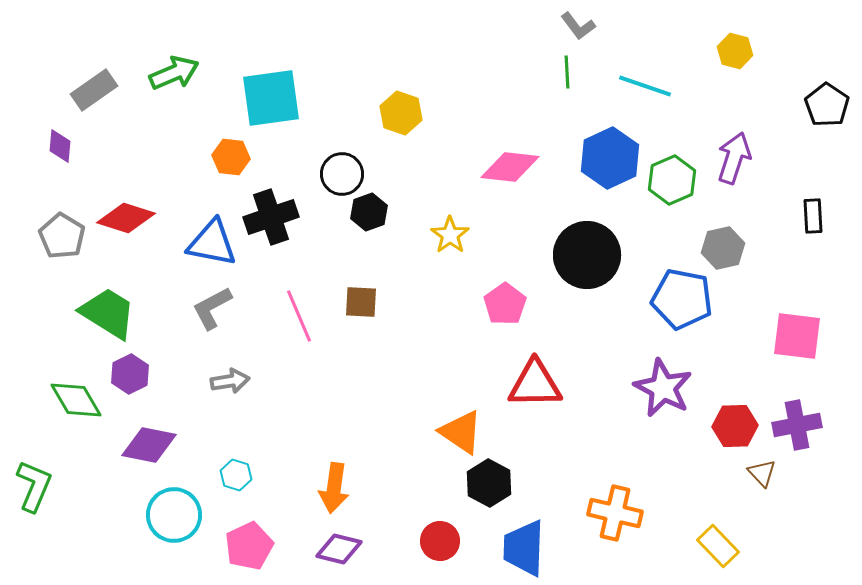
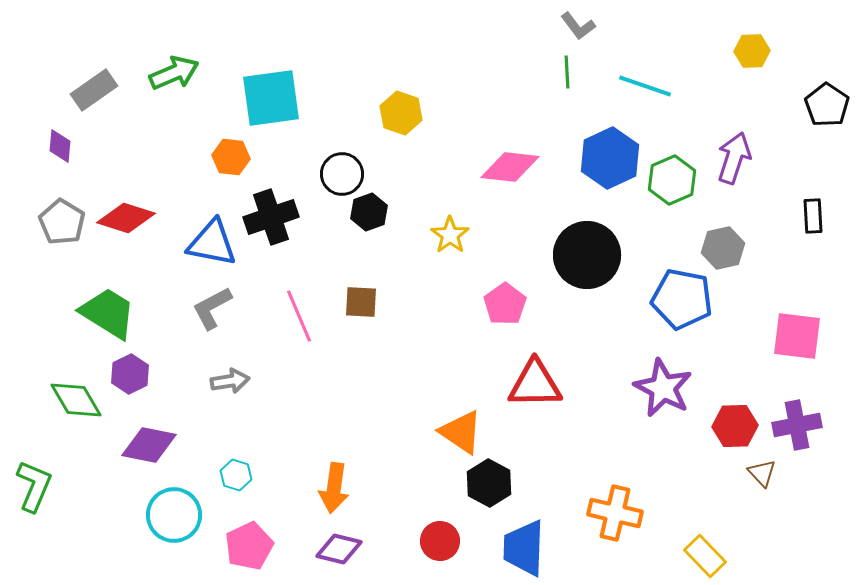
yellow hexagon at (735, 51): moved 17 px right; rotated 16 degrees counterclockwise
gray pentagon at (62, 236): moved 14 px up
yellow rectangle at (718, 546): moved 13 px left, 10 px down
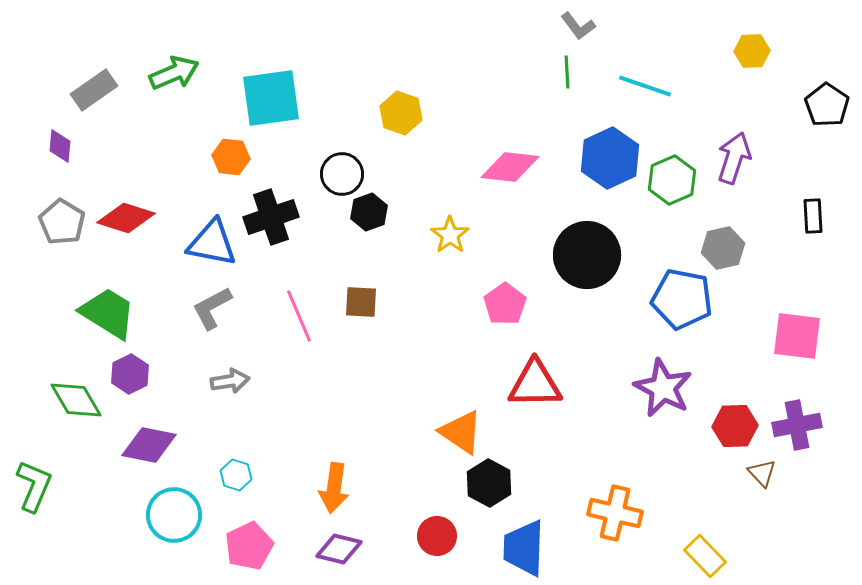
red circle at (440, 541): moved 3 px left, 5 px up
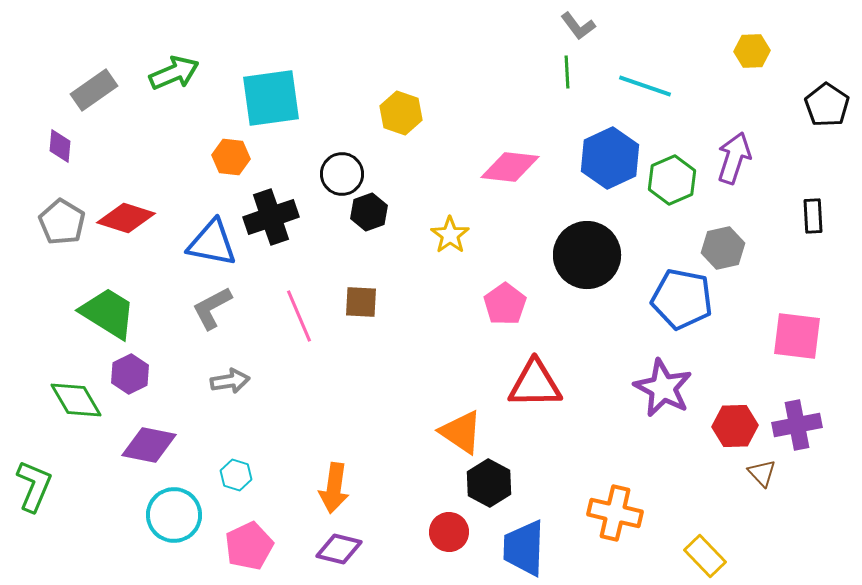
red circle at (437, 536): moved 12 px right, 4 px up
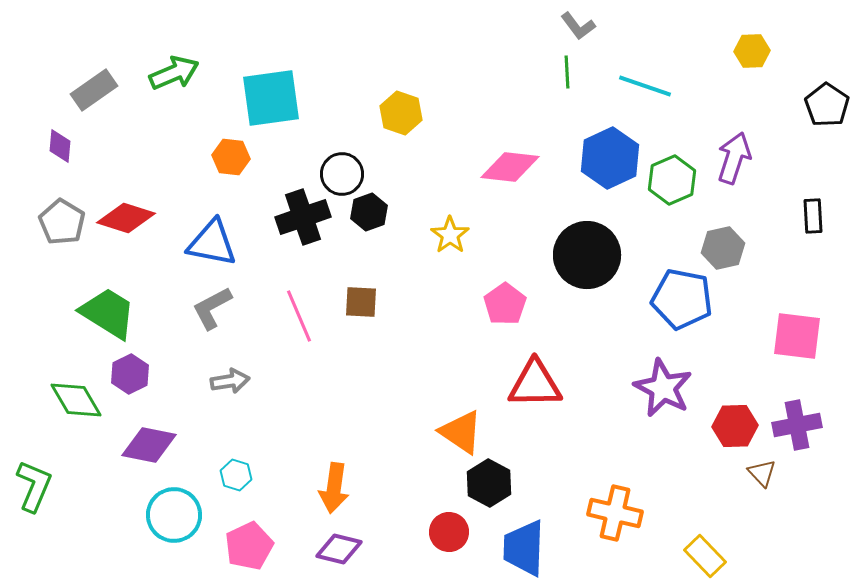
black cross at (271, 217): moved 32 px right
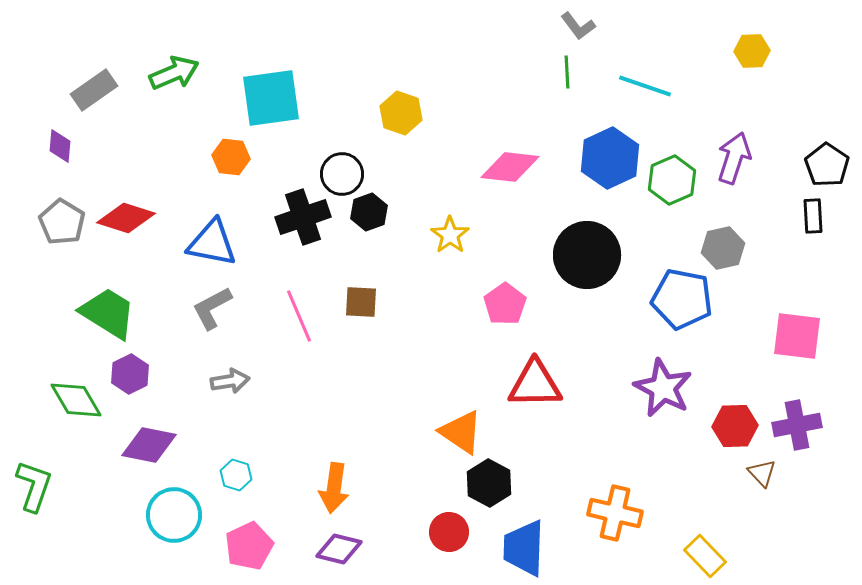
black pentagon at (827, 105): moved 60 px down
green L-shape at (34, 486): rotated 4 degrees counterclockwise
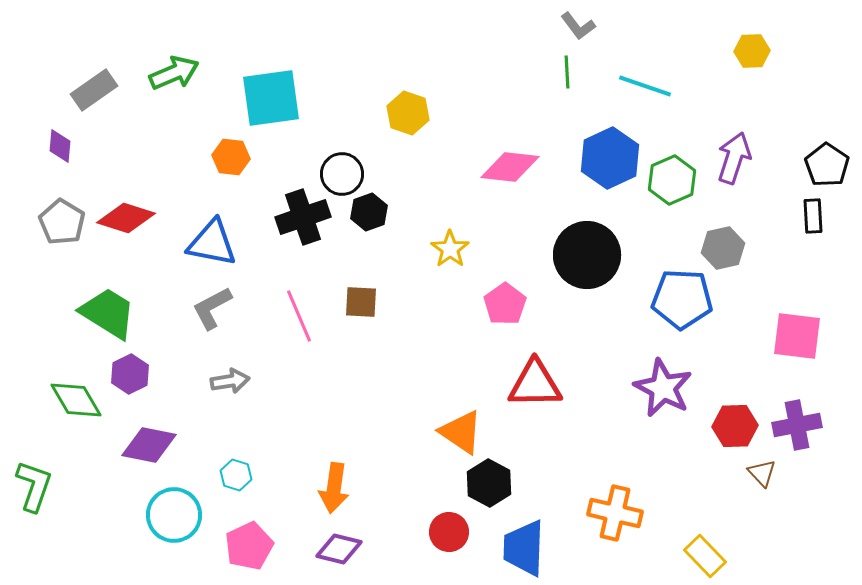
yellow hexagon at (401, 113): moved 7 px right
yellow star at (450, 235): moved 14 px down
blue pentagon at (682, 299): rotated 8 degrees counterclockwise
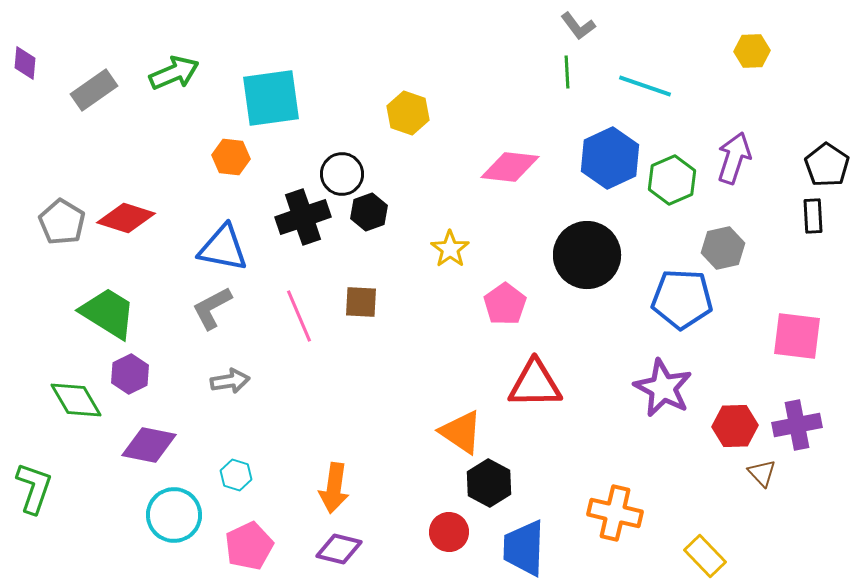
purple diamond at (60, 146): moved 35 px left, 83 px up
blue triangle at (212, 243): moved 11 px right, 5 px down
green L-shape at (34, 486): moved 2 px down
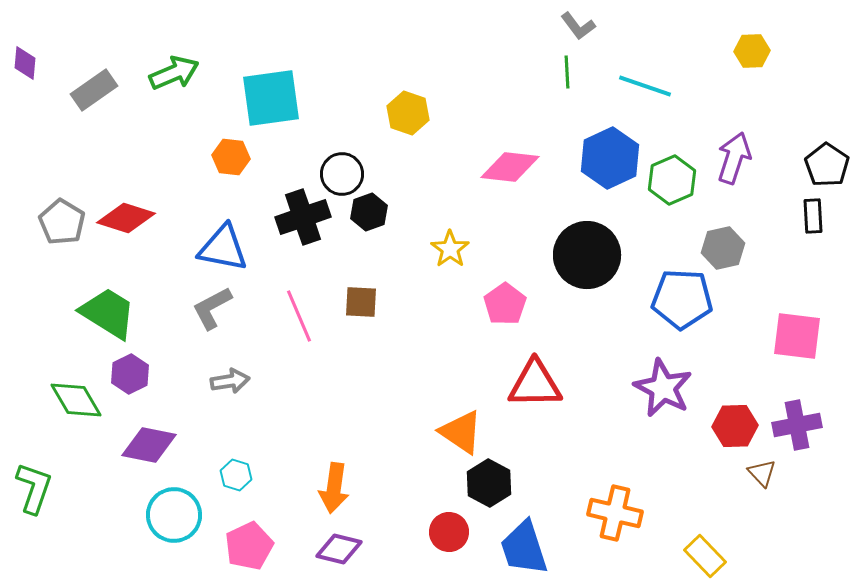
blue trapezoid at (524, 548): rotated 20 degrees counterclockwise
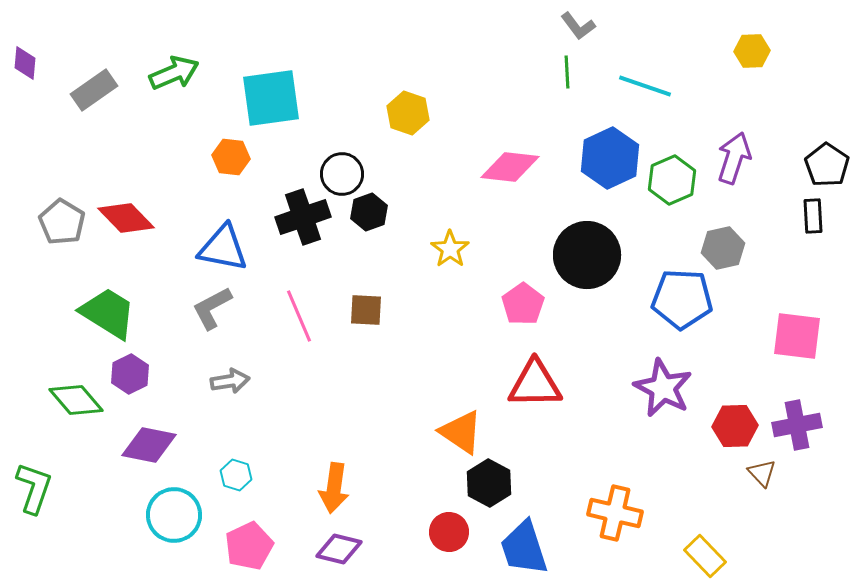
red diamond at (126, 218): rotated 28 degrees clockwise
brown square at (361, 302): moved 5 px right, 8 px down
pink pentagon at (505, 304): moved 18 px right
green diamond at (76, 400): rotated 10 degrees counterclockwise
